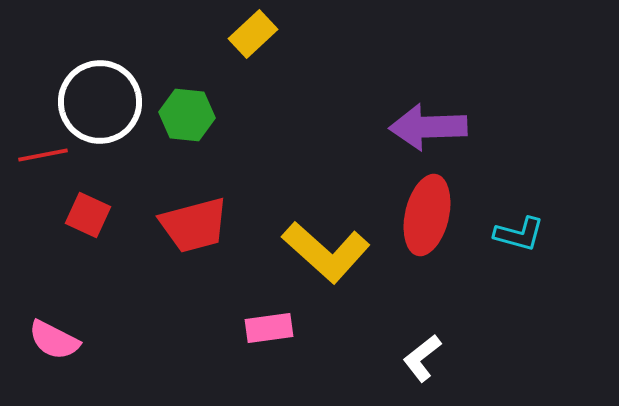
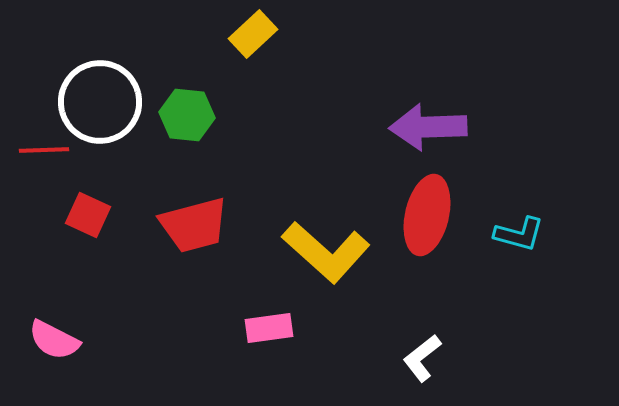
red line: moved 1 px right, 5 px up; rotated 9 degrees clockwise
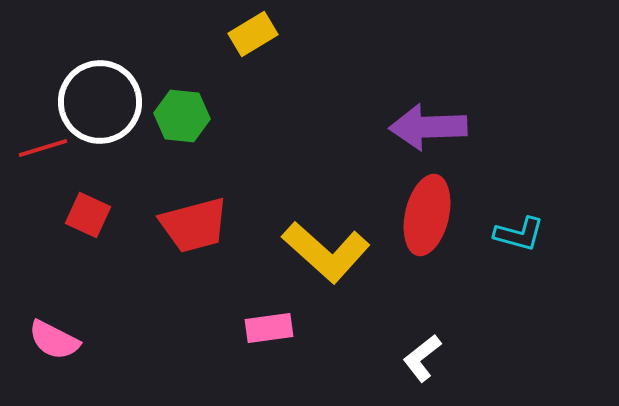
yellow rectangle: rotated 12 degrees clockwise
green hexagon: moved 5 px left, 1 px down
red line: moved 1 px left, 2 px up; rotated 15 degrees counterclockwise
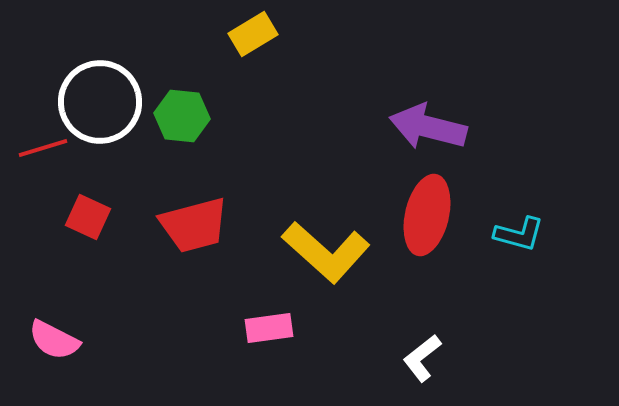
purple arrow: rotated 16 degrees clockwise
red square: moved 2 px down
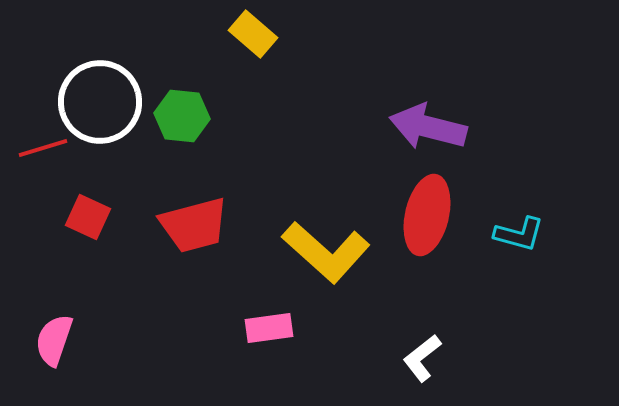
yellow rectangle: rotated 72 degrees clockwise
pink semicircle: rotated 82 degrees clockwise
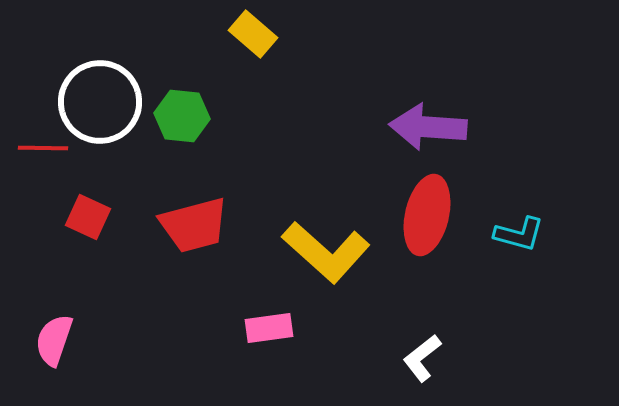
purple arrow: rotated 10 degrees counterclockwise
red line: rotated 18 degrees clockwise
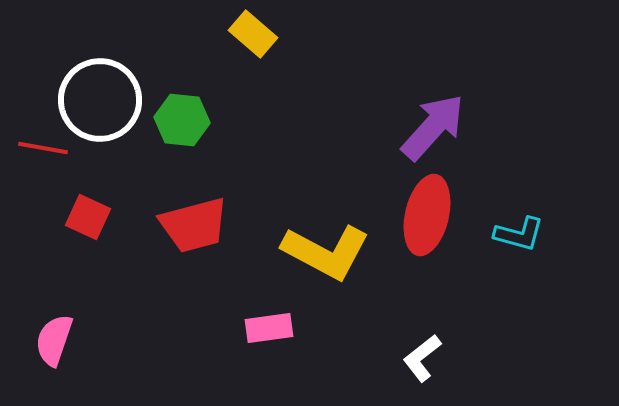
white circle: moved 2 px up
green hexagon: moved 4 px down
purple arrow: moved 5 px right; rotated 128 degrees clockwise
red line: rotated 9 degrees clockwise
yellow L-shape: rotated 14 degrees counterclockwise
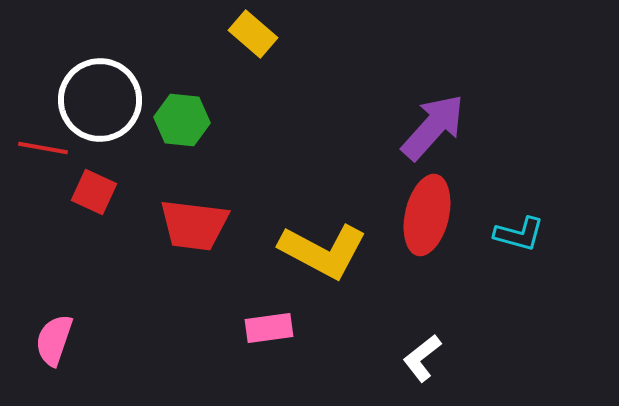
red square: moved 6 px right, 25 px up
red trapezoid: rotated 22 degrees clockwise
yellow L-shape: moved 3 px left, 1 px up
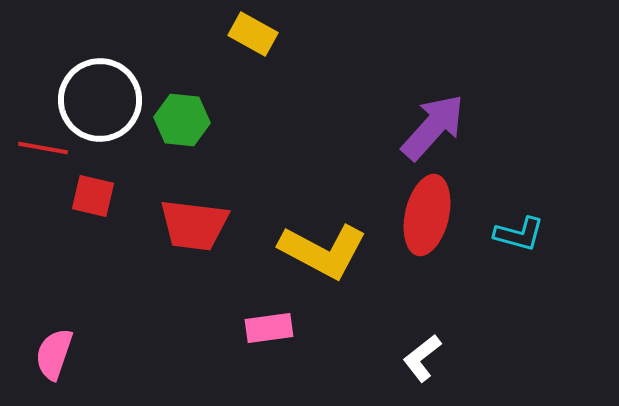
yellow rectangle: rotated 12 degrees counterclockwise
red square: moved 1 px left, 4 px down; rotated 12 degrees counterclockwise
pink semicircle: moved 14 px down
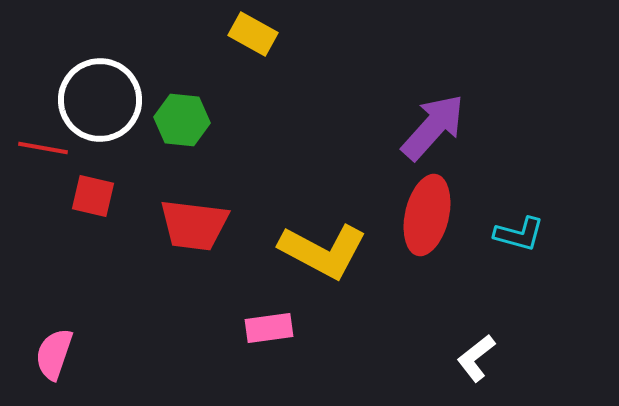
white L-shape: moved 54 px right
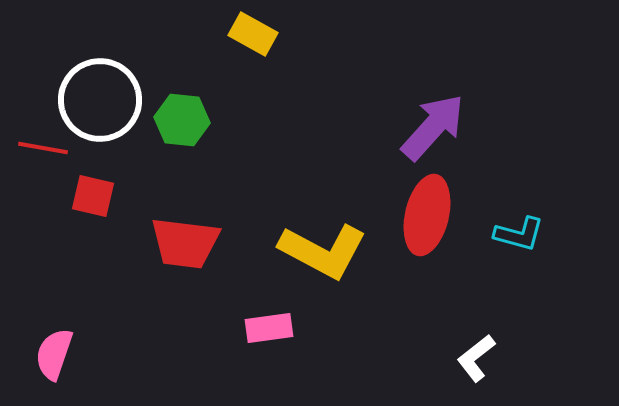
red trapezoid: moved 9 px left, 18 px down
